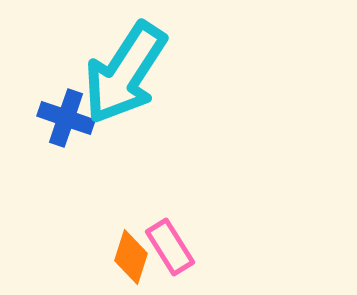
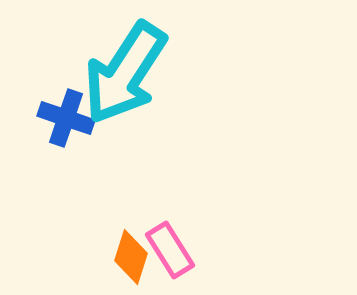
pink rectangle: moved 3 px down
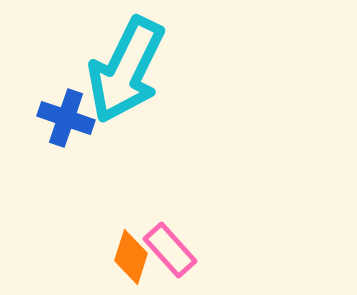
cyan arrow: moved 1 px right, 3 px up; rotated 7 degrees counterclockwise
pink rectangle: rotated 10 degrees counterclockwise
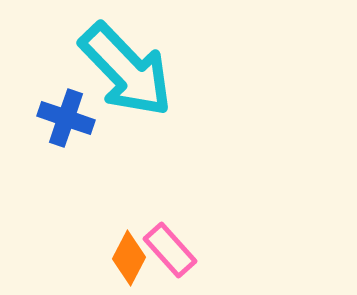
cyan arrow: rotated 70 degrees counterclockwise
orange diamond: moved 2 px left, 1 px down; rotated 10 degrees clockwise
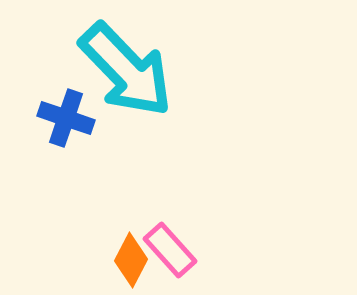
orange diamond: moved 2 px right, 2 px down
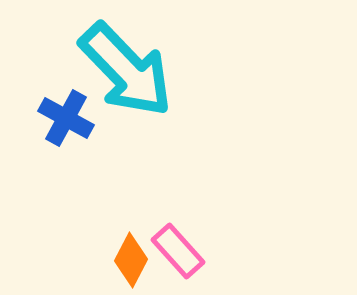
blue cross: rotated 10 degrees clockwise
pink rectangle: moved 8 px right, 1 px down
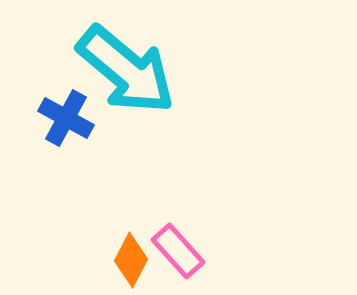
cyan arrow: rotated 6 degrees counterclockwise
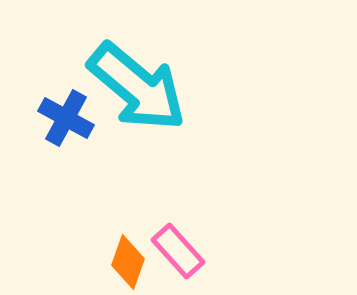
cyan arrow: moved 11 px right, 17 px down
orange diamond: moved 3 px left, 2 px down; rotated 8 degrees counterclockwise
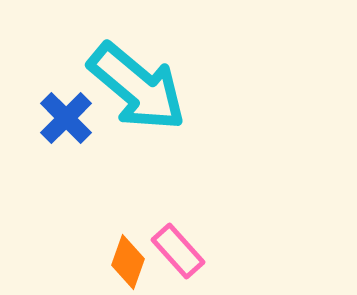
blue cross: rotated 16 degrees clockwise
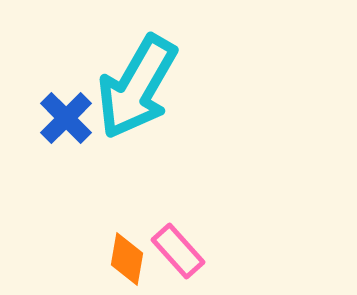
cyan arrow: rotated 80 degrees clockwise
orange diamond: moved 1 px left, 3 px up; rotated 10 degrees counterclockwise
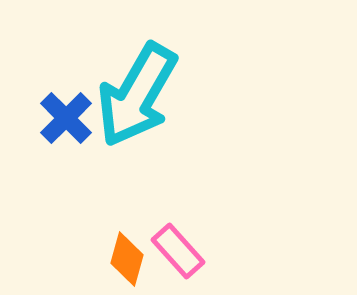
cyan arrow: moved 8 px down
orange diamond: rotated 6 degrees clockwise
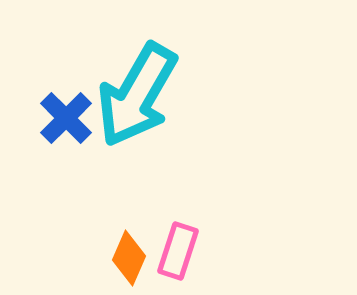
pink rectangle: rotated 60 degrees clockwise
orange diamond: moved 2 px right, 1 px up; rotated 8 degrees clockwise
